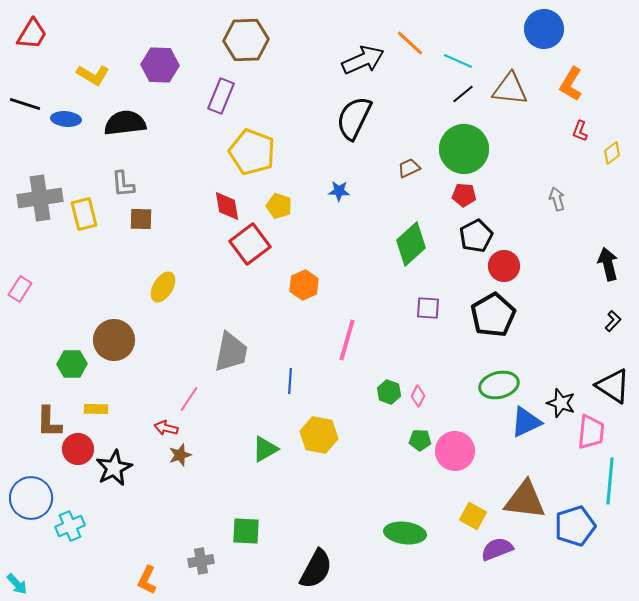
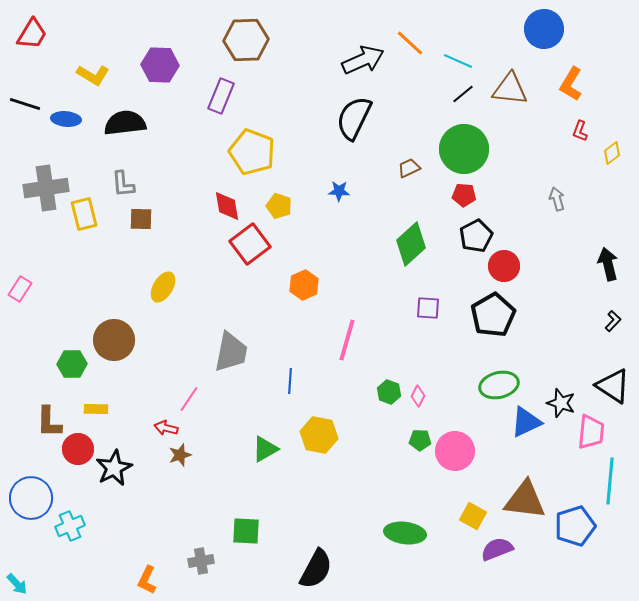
gray cross at (40, 198): moved 6 px right, 10 px up
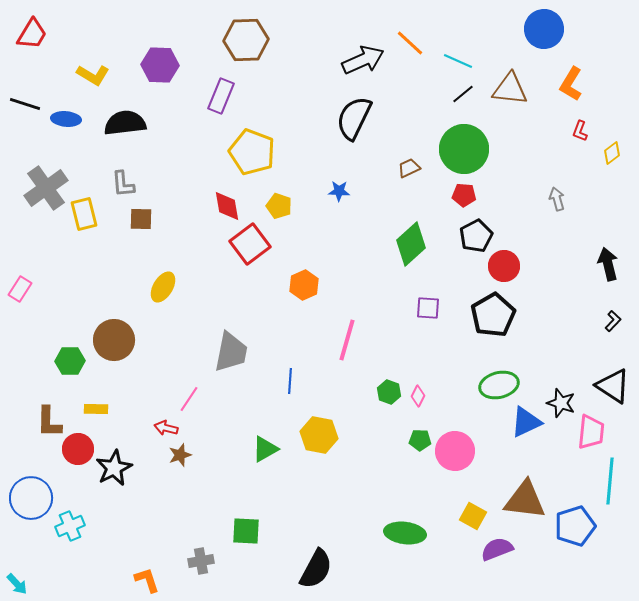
gray cross at (46, 188): rotated 27 degrees counterclockwise
green hexagon at (72, 364): moved 2 px left, 3 px up
orange L-shape at (147, 580): rotated 136 degrees clockwise
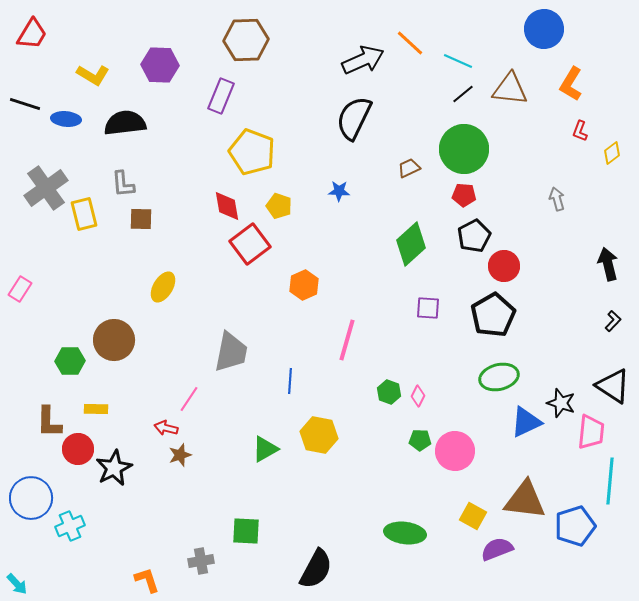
black pentagon at (476, 236): moved 2 px left
green ellipse at (499, 385): moved 8 px up
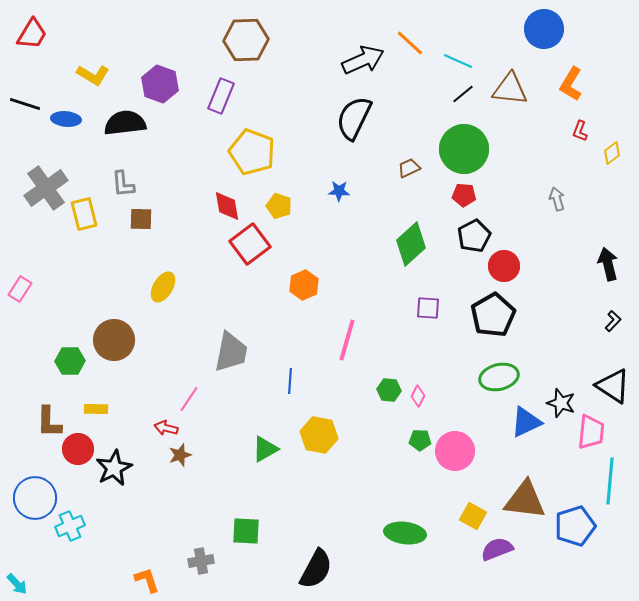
purple hexagon at (160, 65): moved 19 px down; rotated 18 degrees clockwise
green hexagon at (389, 392): moved 2 px up; rotated 15 degrees counterclockwise
blue circle at (31, 498): moved 4 px right
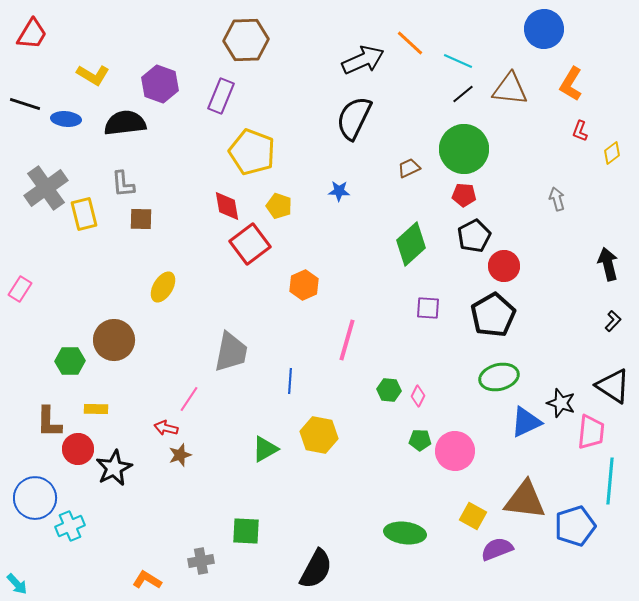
orange L-shape at (147, 580): rotated 40 degrees counterclockwise
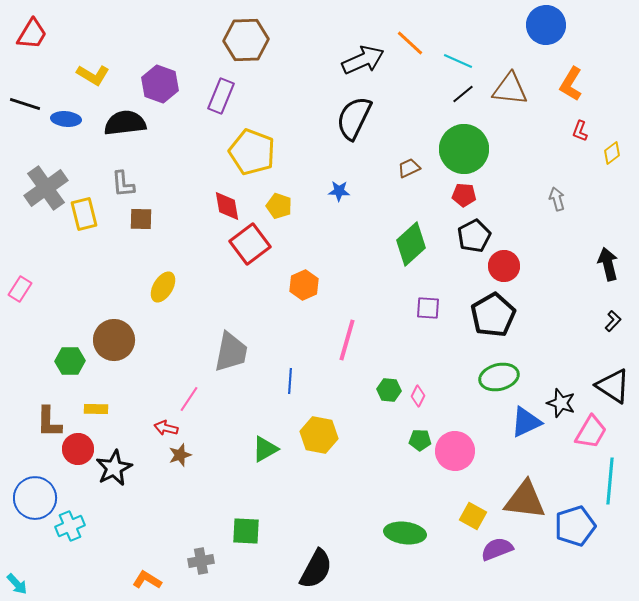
blue circle at (544, 29): moved 2 px right, 4 px up
pink trapezoid at (591, 432): rotated 24 degrees clockwise
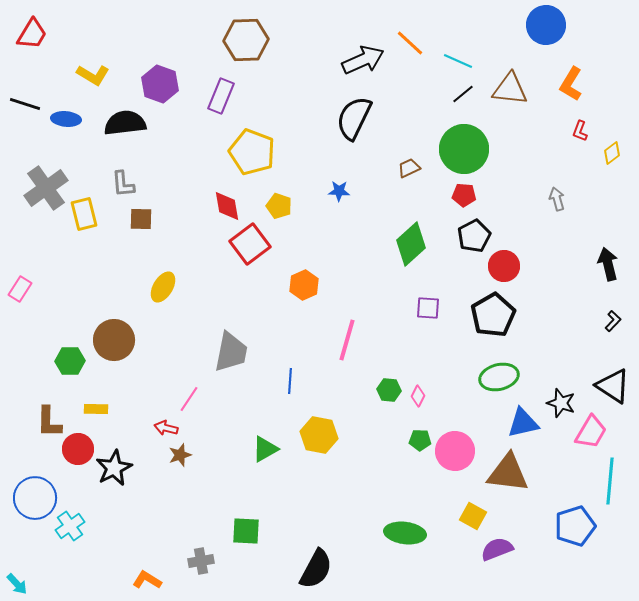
blue triangle at (526, 422): moved 3 px left, 1 px down; rotated 12 degrees clockwise
brown triangle at (525, 500): moved 17 px left, 27 px up
cyan cross at (70, 526): rotated 12 degrees counterclockwise
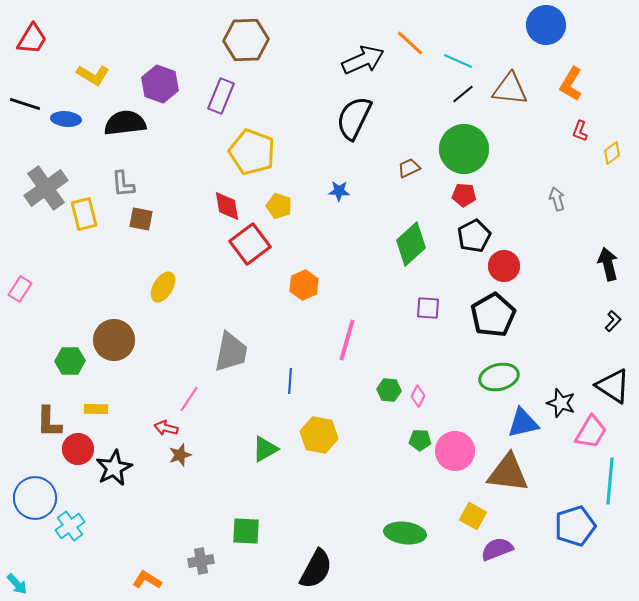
red trapezoid at (32, 34): moved 5 px down
brown square at (141, 219): rotated 10 degrees clockwise
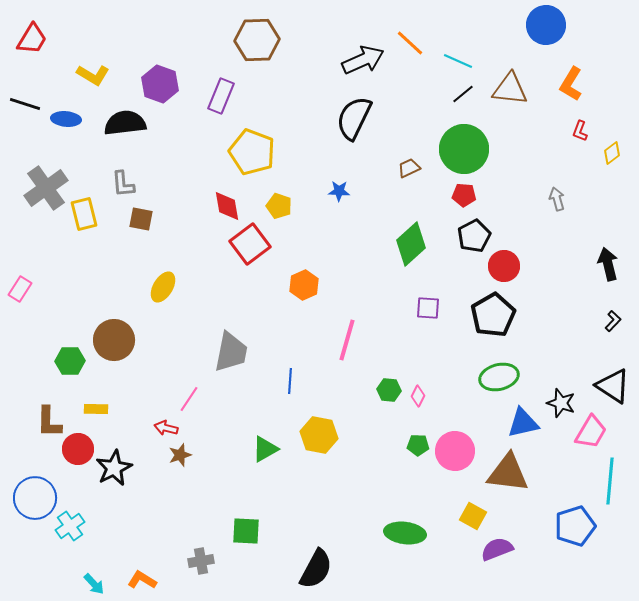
brown hexagon at (246, 40): moved 11 px right
green pentagon at (420, 440): moved 2 px left, 5 px down
orange L-shape at (147, 580): moved 5 px left
cyan arrow at (17, 584): moved 77 px right
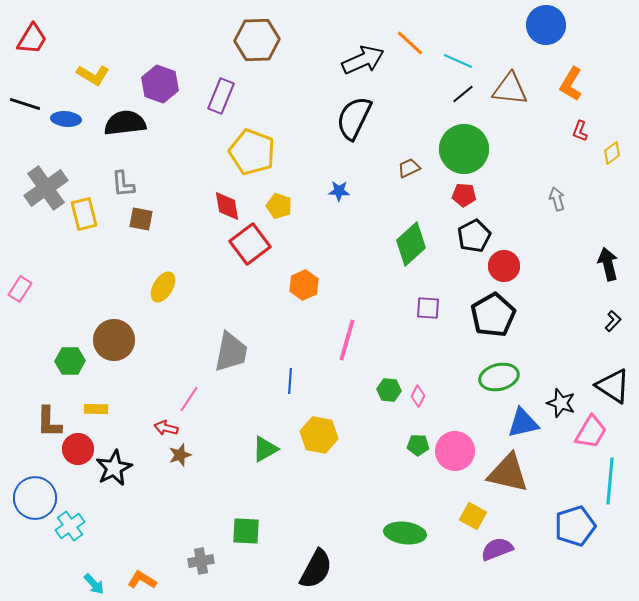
brown triangle at (508, 473): rotated 6 degrees clockwise
